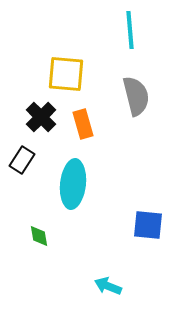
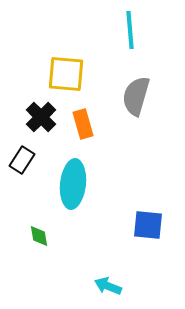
gray semicircle: rotated 150 degrees counterclockwise
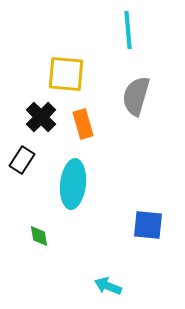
cyan line: moved 2 px left
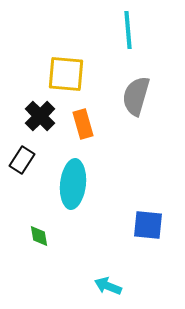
black cross: moved 1 px left, 1 px up
